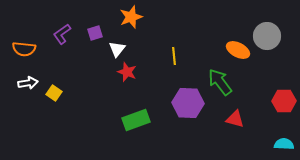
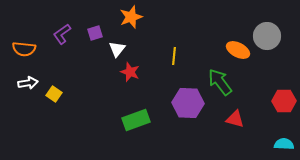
yellow line: rotated 12 degrees clockwise
red star: moved 3 px right
yellow square: moved 1 px down
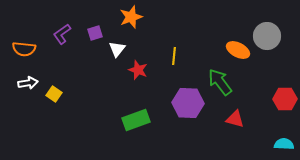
red star: moved 8 px right, 2 px up
red hexagon: moved 1 px right, 2 px up
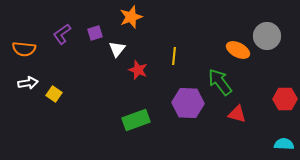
red triangle: moved 2 px right, 5 px up
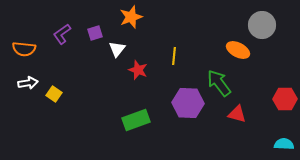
gray circle: moved 5 px left, 11 px up
green arrow: moved 1 px left, 1 px down
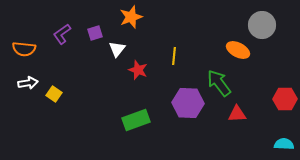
red triangle: rotated 18 degrees counterclockwise
